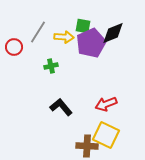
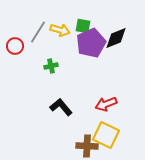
black diamond: moved 3 px right, 5 px down
yellow arrow: moved 4 px left, 7 px up; rotated 12 degrees clockwise
red circle: moved 1 px right, 1 px up
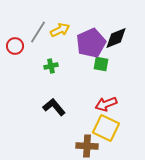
green square: moved 18 px right, 38 px down
yellow arrow: rotated 42 degrees counterclockwise
black L-shape: moved 7 px left
yellow square: moved 7 px up
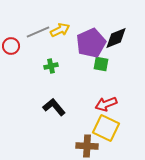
gray line: rotated 35 degrees clockwise
red circle: moved 4 px left
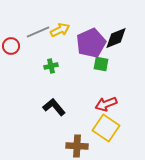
yellow square: rotated 8 degrees clockwise
brown cross: moved 10 px left
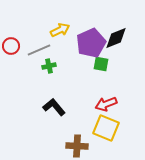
gray line: moved 1 px right, 18 px down
green cross: moved 2 px left
yellow square: rotated 12 degrees counterclockwise
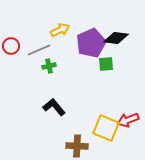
black diamond: rotated 30 degrees clockwise
green square: moved 5 px right; rotated 14 degrees counterclockwise
red arrow: moved 22 px right, 16 px down
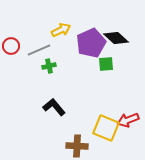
yellow arrow: moved 1 px right
black diamond: rotated 35 degrees clockwise
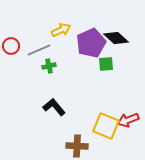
yellow square: moved 2 px up
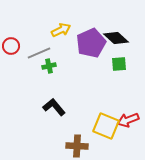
gray line: moved 3 px down
green square: moved 13 px right
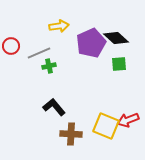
yellow arrow: moved 2 px left, 4 px up; rotated 18 degrees clockwise
brown cross: moved 6 px left, 12 px up
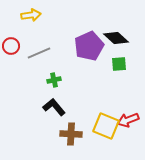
yellow arrow: moved 28 px left, 11 px up
purple pentagon: moved 2 px left, 3 px down
green cross: moved 5 px right, 14 px down
